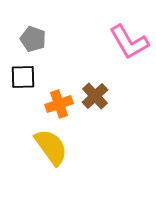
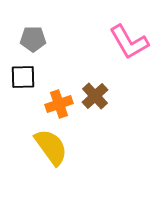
gray pentagon: rotated 20 degrees counterclockwise
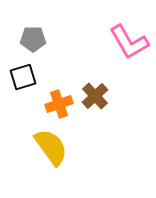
black square: rotated 16 degrees counterclockwise
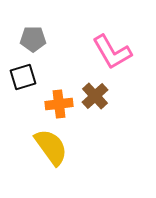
pink L-shape: moved 17 px left, 10 px down
orange cross: rotated 12 degrees clockwise
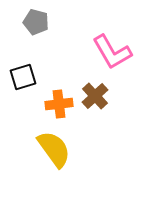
gray pentagon: moved 3 px right, 17 px up; rotated 15 degrees clockwise
yellow semicircle: moved 3 px right, 2 px down
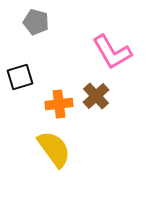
black square: moved 3 px left
brown cross: moved 1 px right
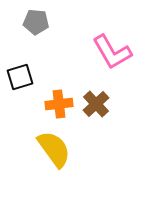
gray pentagon: rotated 10 degrees counterclockwise
brown cross: moved 8 px down
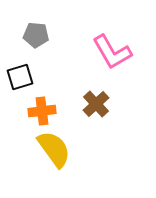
gray pentagon: moved 13 px down
orange cross: moved 17 px left, 7 px down
